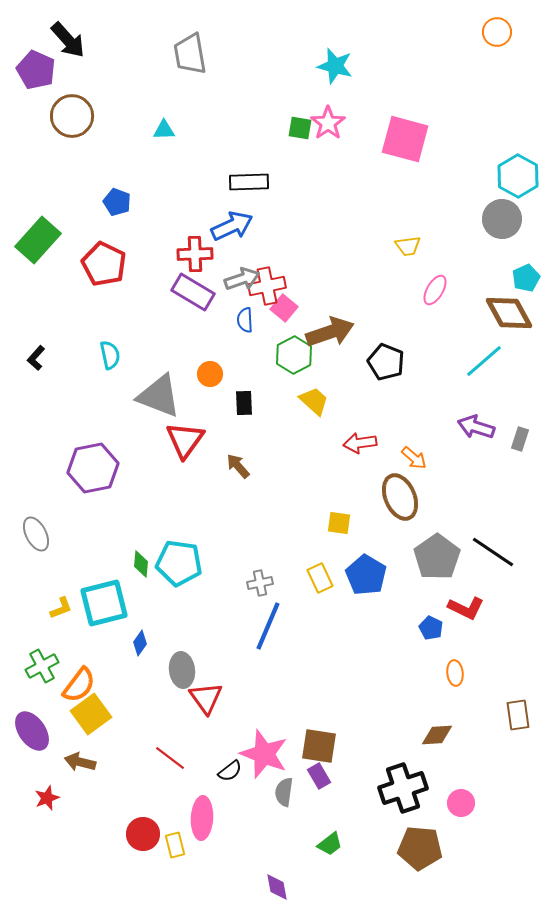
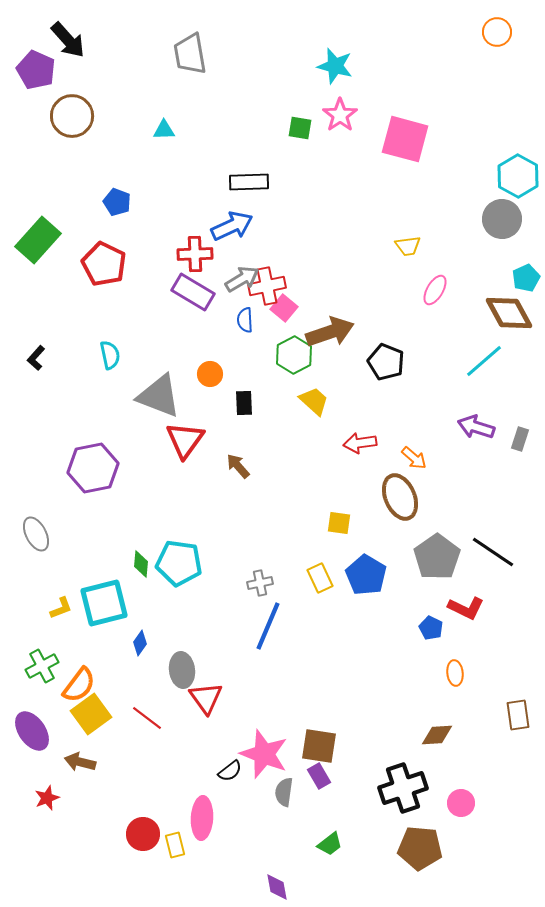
pink star at (328, 123): moved 12 px right, 8 px up
gray arrow at (242, 279): rotated 12 degrees counterclockwise
red line at (170, 758): moved 23 px left, 40 px up
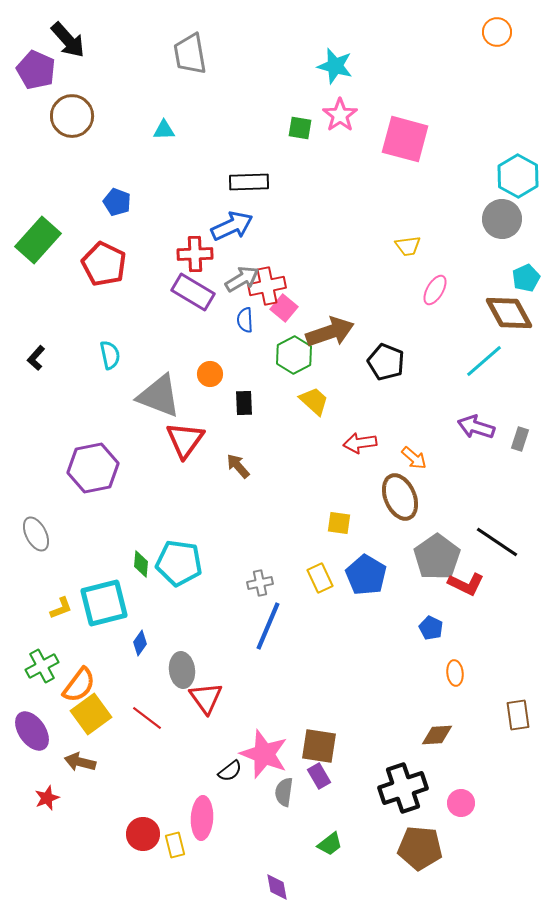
black line at (493, 552): moved 4 px right, 10 px up
red L-shape at (466, 608): moved 24 px up
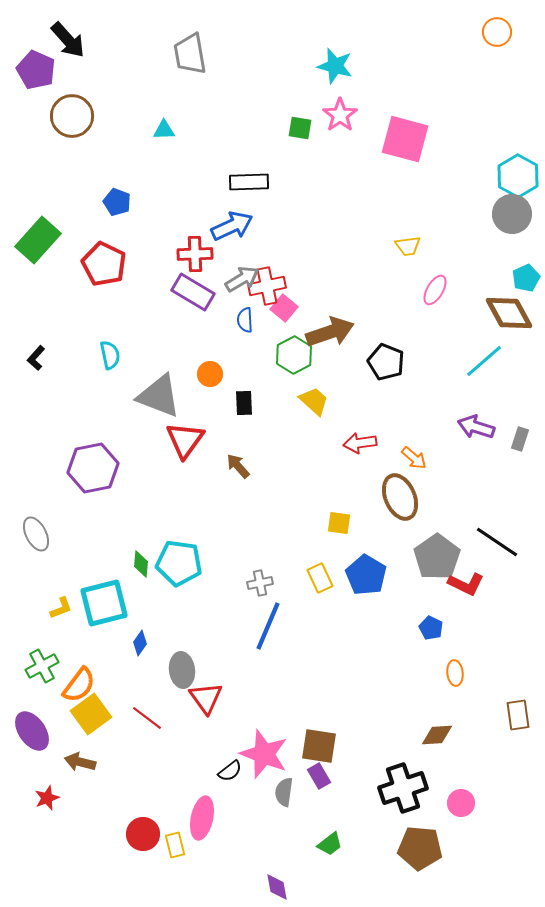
gray circle at (502, 219): moved 10 px right, 5 px up
pink ellipse at (202, 818): rotated 9 degrees clockwise
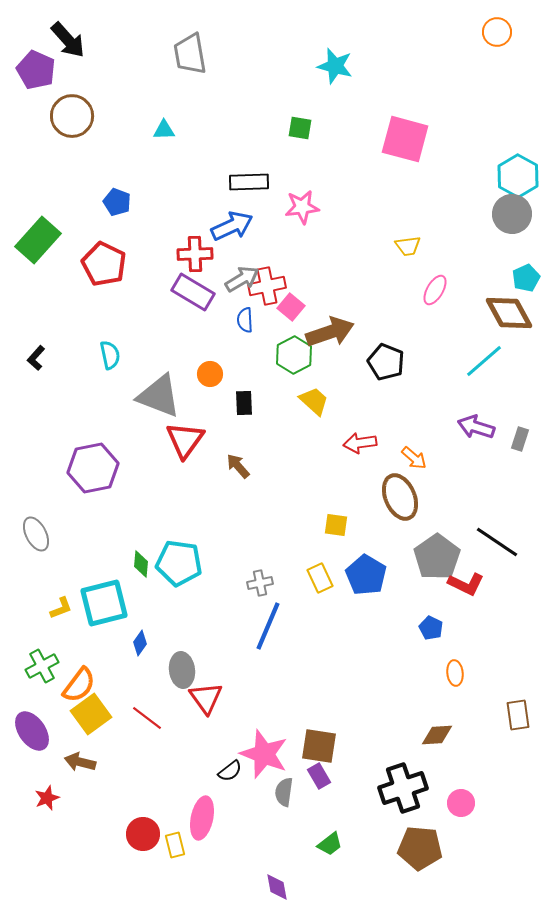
pink star at (340, 115): moved 38 px left, 92 px down; rotated 28 degrees clockwise
pink square at (284, 308): moved 7 px right, 1 px up
yellow square at (339, 523): moved 3 px left, 2 px down
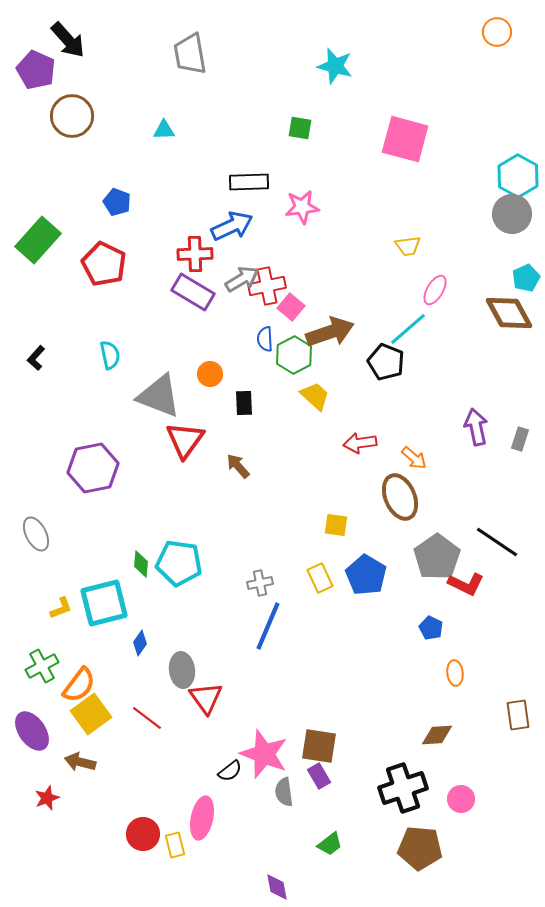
blue semicircle at (245, 320): moved 20 px right, 19 px down
cyan line at (484, 361): moved 76 px left, 32 px up
yellow trapezoid at (314, 401): moved 1 px right, 5 px up
purple arrow at (476, 427): rotated 60 degrees clockwise
gray semicircle at (284, 792): rotated 16 degrees counterclockwise
pink circle at (461, 803): moved 4 px up
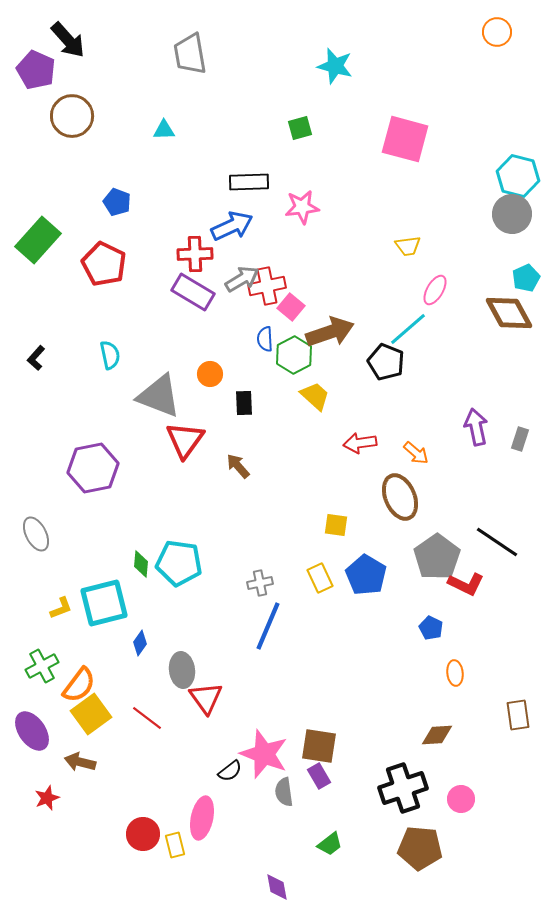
green square at (300, 128): rotated 25 degrees counterclockwise
cyan hexagon at (518, 176): rotated 15 degrees counterclockwise
orange arrow at (414, 458): moved 2 px right, 5 px up
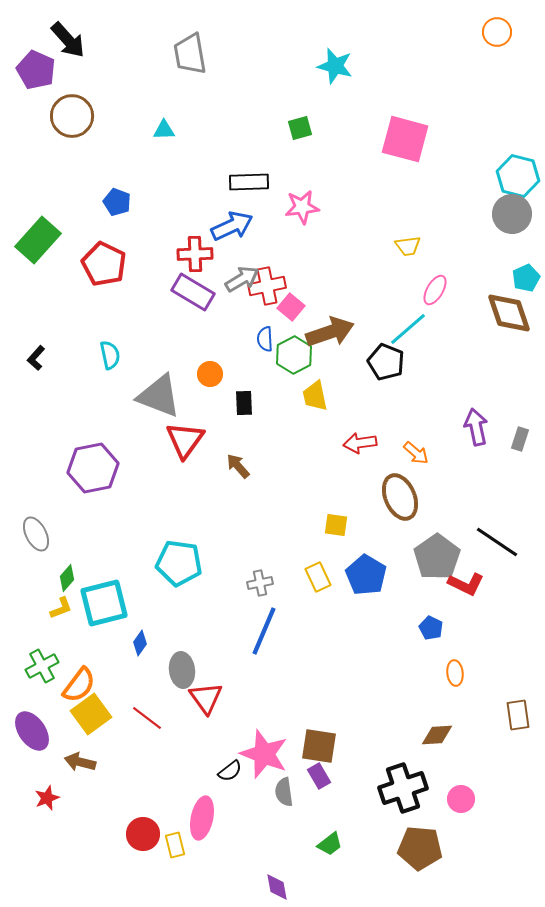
brown diamond at (509, 313): rotated 9 degrees clockwise
yellow trapezoid at (315, 396): rotated 144 degrees counterclockwise
green diamond at (141, 564): moved 74 px left, 14 px down; rotated 36 degrees clockwise
yellow rectangle at (320, 578): moved 2 px left, 1 px up
blue line at (268, 626): moved 4 px left, 5 px down
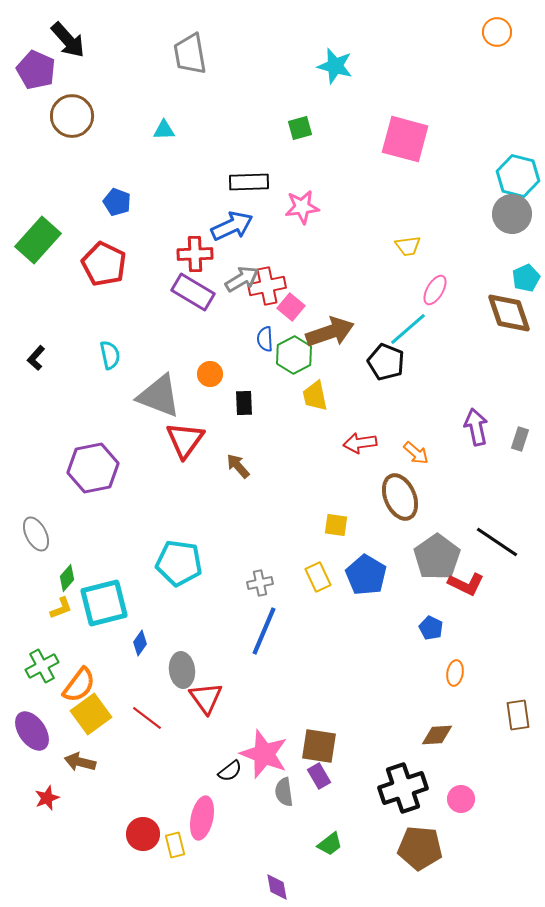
orange ellipse at (455, 673): rotated 15 degrees clockwise
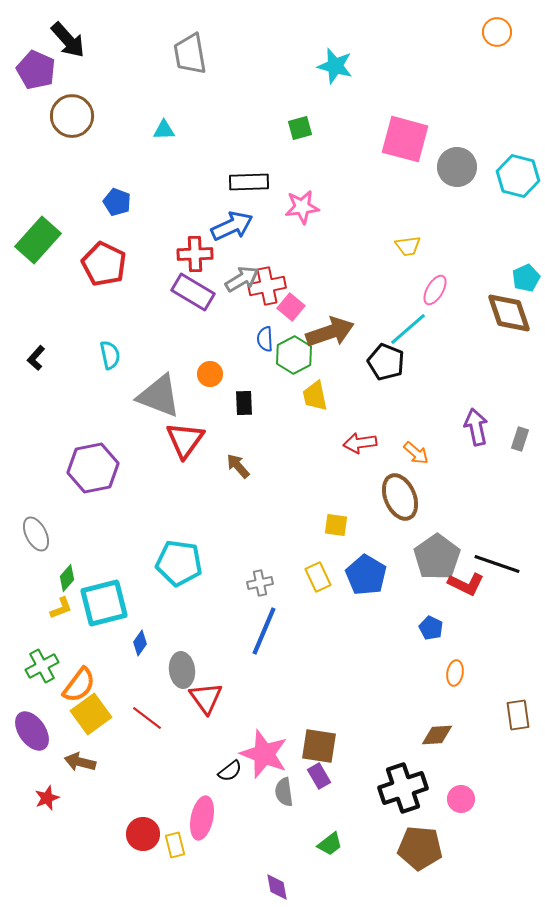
gray circle at (512, 214): moved 55 px left, 47 px up
black line at (497, 542): moved 22 px down; rotated 15 degrees counterclockwise
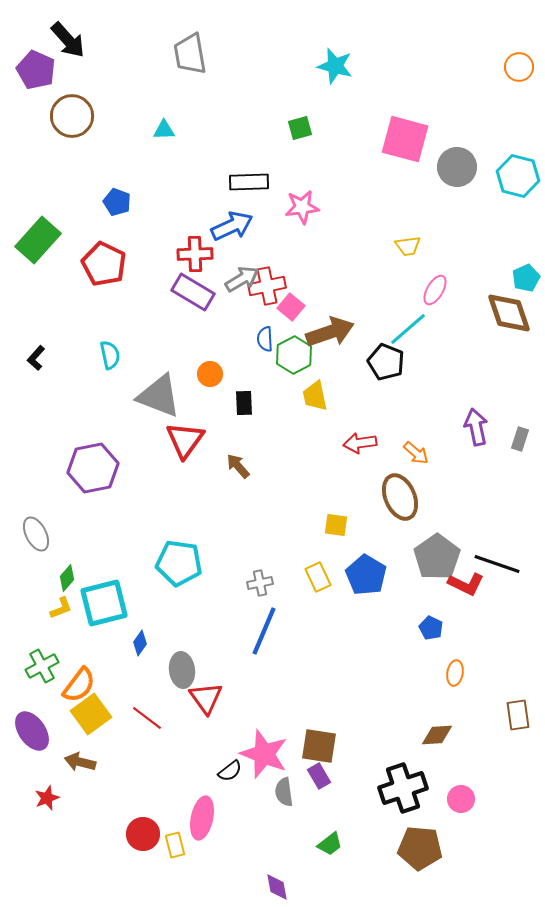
orange circle at (497, 32): moved 22 px right, 35 px down
